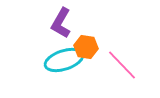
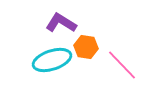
purple L-shape: rotated 92 degrees clockwise
cyan ellipse: moved 12 px left
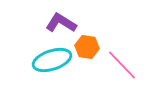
orange hexagon: moved 1 px right
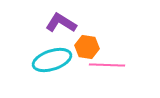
pink line: moved 15 px left; rotated 44 degrees counterclockwise
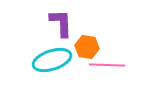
purple L-shape: rotated 56 degrees clockwise
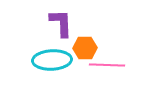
orange hexagon: moved 2 px left, 1 px down; rotated 10 degrees counterclockwise
cyan ellipse: rotated 15 degrees clockwise
